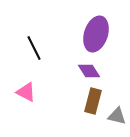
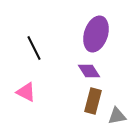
gray triangle: rotated 24 degrees counterclockwise
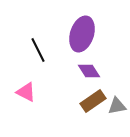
purple ellipse: moved 14 px left
black line: moved 4 px right, 2 px down
brown rectangle: rotated 40 degrees clockwise
gray triangle: moved 10 px up
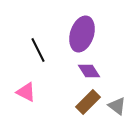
brown rectangle: moved 5 px left, 1 px down; rotated 10 degrees counterclockwise
gray triangle: rotated 48 degrees clockwise
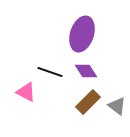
black line: moved 12 px right, 22 px down; rotated 45 degrees counterclockwise
purple diamond: moved 3 px left
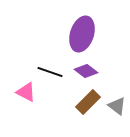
purple diamond: rotated 20 degrees counterclockwise
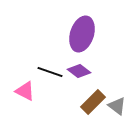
purple diamond: moved 7 px left
pink triangle: moved 1 px left, 1 px up
brown rectangle: moved 5 px right
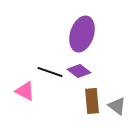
brown rectangle: moved 1 px left, 1 px up; rotated 50 degrees counterclockwise
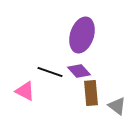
purple ellipse: moved 1 px down
purple diamond: rotated 10 degrees clockwise
brown rectangle: moved 1 px left, 8 px up
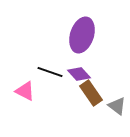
purple diamond: moved 3 px down
brown rectangle: rotated 30 degrees counterclockwise
